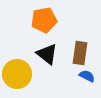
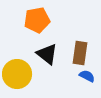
orange pentagon: moved 7 px left
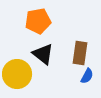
orange pentagon: moved 1 px right, 1 px down
black triangle: moved 4 px left
blue semicircle: rotated 91 degrees clockwise
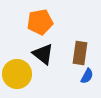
orange pentagon: moved 2 px right, 1 px down
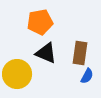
black triangle: moved 3 px right, 1 px up; rotated 15 degrees counterclockwise
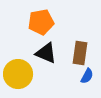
orange pentagon: moved 1 px right
yellow circle: moved 1 px right
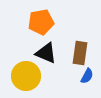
yellow circle: moved 8 px right, 2 px down
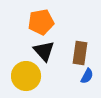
black triangle: moved 2 px left, 2 px up; rotated 25 degrees clockwise
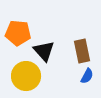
orange pentagon: moved 23 px left, 11 px down; rotated 15 degrees clockwise
brown rectangle: moved 2 px right, 2 px up; rotated 20 degrees counterclockwise
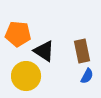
orange pentagon: moved 1 px down
black triangle: rotated 15 degrees counterclockwise
